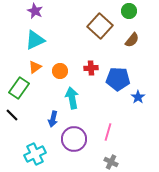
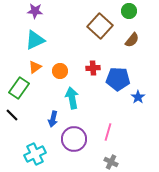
purple star: rotated 21 degrees counterclockwise
red cross: moved 2 px right
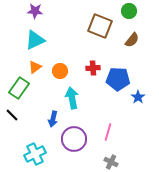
brown square: rotated 20 degrees counterclockwise
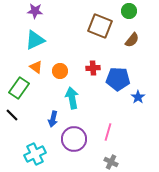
orange triangle: moved 1 px right; rotated 48 degrees counterclockwise
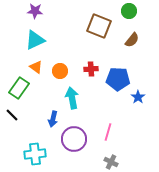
brown square: moved 1 px left
red cross: moved 2 px left, 1 px down
cyan cross: rotated 20 degrees clockwise
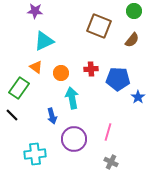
green circle: moved 5 px right
cyan triangle: moved 9 px right, 1 px down
orange circle: moved 1 px right, 2 px down
blue arrow: moved 1 px left, 3 px up; rotated 28 degrees counterclockwise
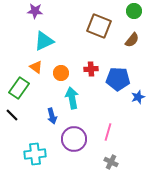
blue star: rotated 16 degrees clockwise
